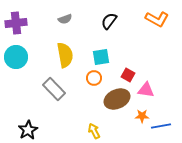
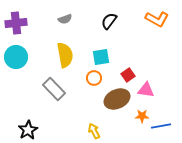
red square: rotated 24 degrees clockwise
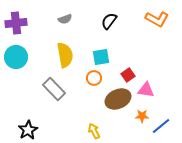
brown ellipse: moved 1 px right
blue line: rotated 30 degrees counterclockwise
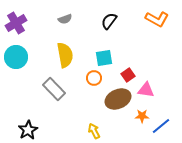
purple cross: rotated 25 degrees counterclockwise
cyan square: moved 3 px right, 1 px down
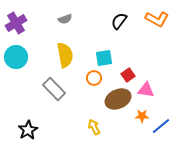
black semicircle: moved 10 px right
yellow arrow: moved 4 px up
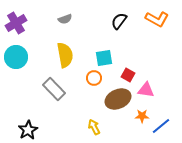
red square: rotated 24 degrees counterclockwise
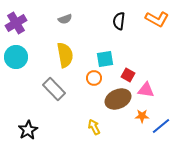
black semicircle: rotated 30 degrees counterclockwise
cyan square: moved 1 px right, 1 px down
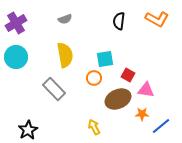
orange star: moved 2 px up
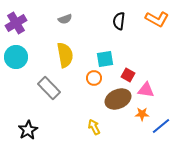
gray rectangle: moved 5 px left, 1 px up
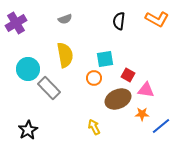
cyan circle: moved 12 px right, 12 px down
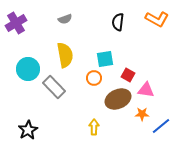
black semicircle: moved 1 px left, 1 px down
gray rectangle: moved 5 px right, 1 px up
yellow arrow: rotated 28 degrees clockwise
